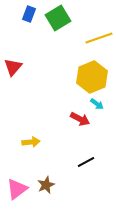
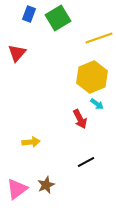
red triangle: moved 4 px right, 14 px up
red arrow: rotated 36 degrees clockwise
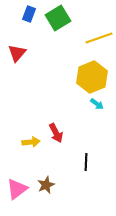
red arrow: moved 24 px left, 14 px down
black line: rotated 60 degrees counterclockwise
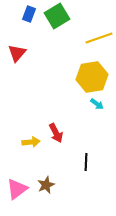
green square: moved 1 px left, 2 px up
yellow hexagon: rotated 12 degrees clockwise
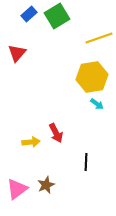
blue rectangle: rotated 28 degrees clockwise
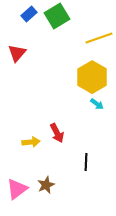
yellow hexagon: rotated 20 degrees counterclockwise
red arrow: moved 1 px right
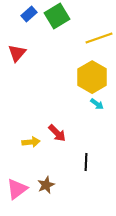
red arrow: rotated 18 degrees counterclockwise
